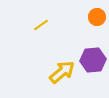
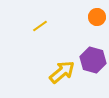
yellow line: moved 1 px left, 1 px down
purple hexagon: rotated 20 degrees clockwise
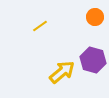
orange circle: moved 2 px left
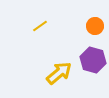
orange circle: moved 9 px down
yellow arrow: moved 3 px left, 1 px down
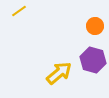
yellow line: moved 21 px left, 15 px up
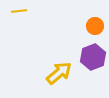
yellow line: rotated 28 degrees clockwise
purple hexagon: moved 3 px up; rotated 25 degrees clockwise
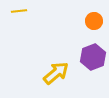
orange circle: moved 1 px left, 5 px up
yellow arrow: moved 3 px left
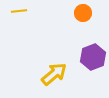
orange circle: moved 11 px left, 8 px up
yellow arrow: moved 2 px left, 1 px down
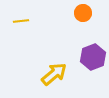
yellow line: moved 2 px right, 10 px down
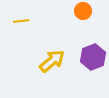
orange circle: moved 2 px up
yellow arrow: moved 2 px left, 13 px up
